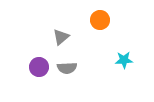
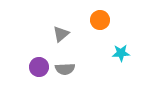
gray triangle: moved 3 px up
cyan star: moved 3 px left, 7 px up
gray semicircle: moved 2 px left, 1 px down
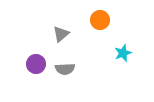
cyan star: moved 2 px right; rotated 18 degrees counterclockwise
purple circle: moved 3 px left, 3 px up
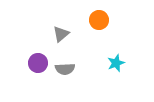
orange circle: moved 1 px left
cyan star: moved 7 px left, 10 px down
purple circle: moved 2 px right, 1 px up
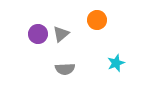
orange circle: moved 2 px left
purple circle: moved 29 px up
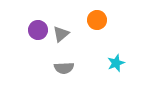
purple circle: moved 4 px up
gray semicircle: moved 1 px left, 1 px up
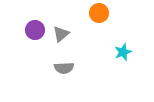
orange circle: moved 2 px right, 7 px up
purple circle: moved 3 px left
cyan star: moved 7 px right, 11 px up
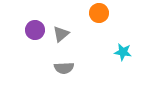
cyan star: rotated 30 degrees clockwise
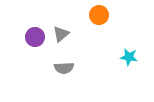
orange circle: moved 2 px down
purple circle: moved 7 px down
cyan star: moved 6 px right, 5 px down
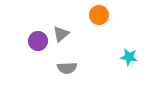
purple circle: moved 3 px right, 4 px down
gray semicircle: moved 3 px right
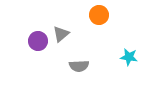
gray semicircle: moved 12 px right, 2 px up
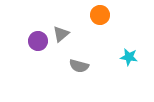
orange circle: moved 1 px right
gray semicircle: rotated 18 degrees clockwise
